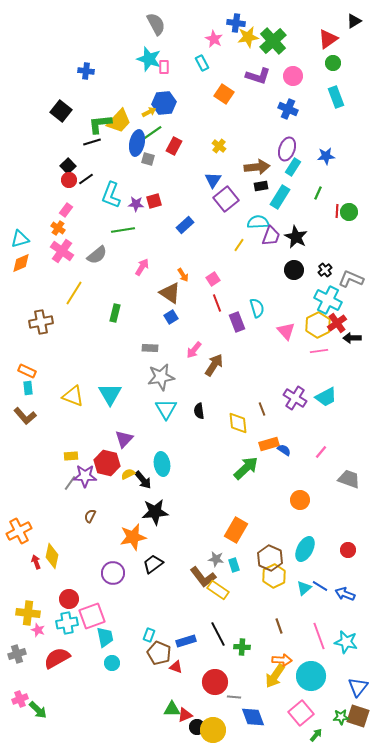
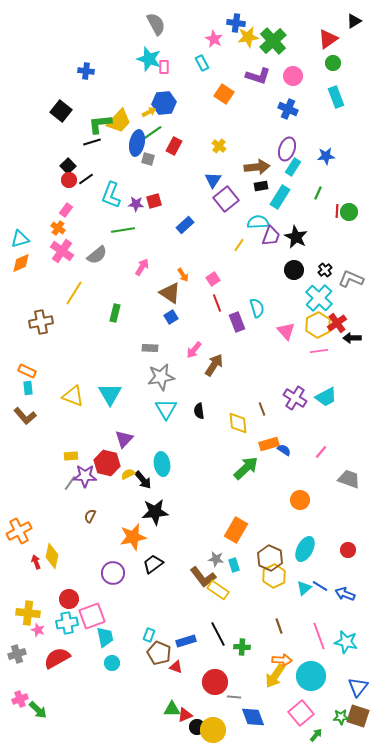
cyan cross at (328, 300): moved 9 px left, 2 px up; rotated 16 degrees clockwise
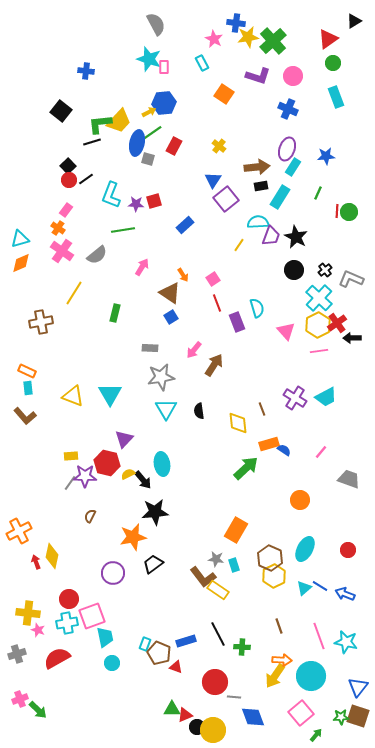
cyan rectangle at (149, 635): moved 4 px left, 9 px down
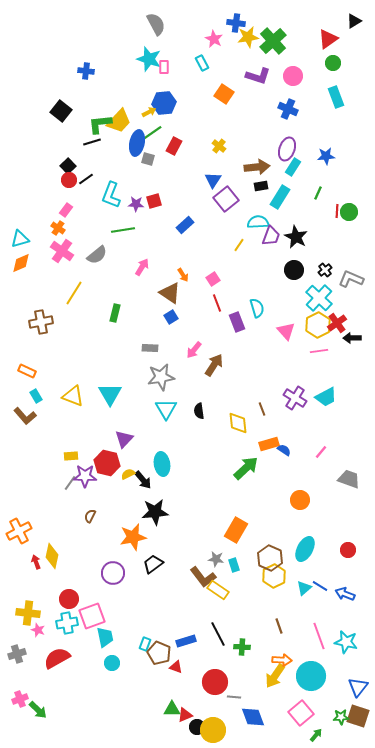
cyan rectangle at (28, 388): moved 8 px right, 8 px down; rotated 24 degrees counterclockwise
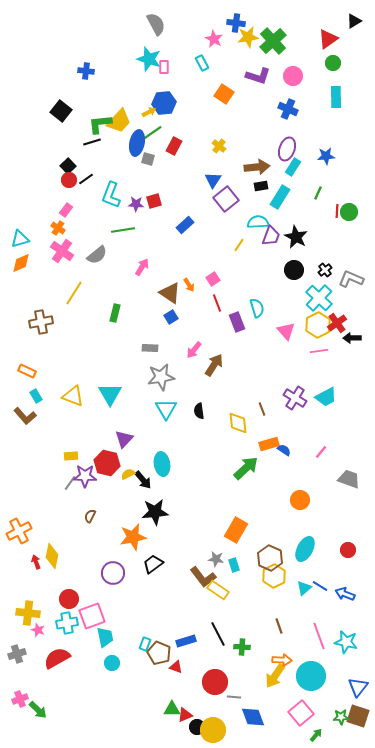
cyan rectangle at (336, 97): rotated 20 degrees clockwise
orange arrow at (183, 275): moved 6 px right, 10 px down
